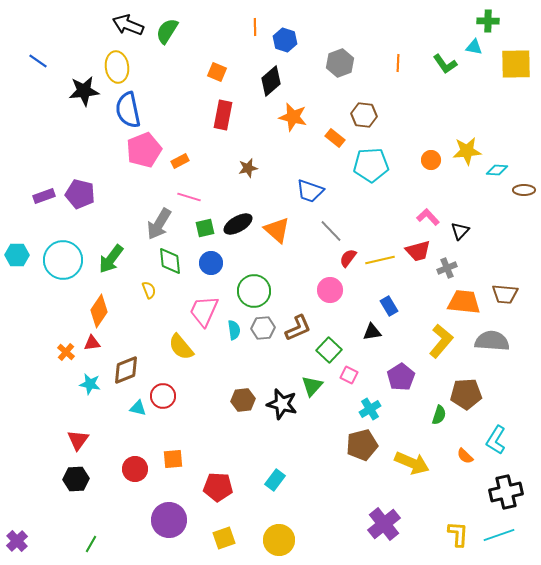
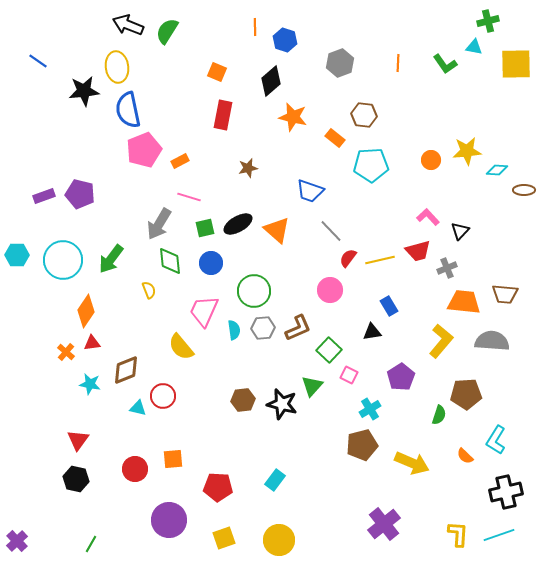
green cross at (488, 21): rotated 15 degrees counterclockwise
orange diamond at (99, 311): moved 13 px left
black hexagon at (76, 479): rotated 15 degrees clockwise
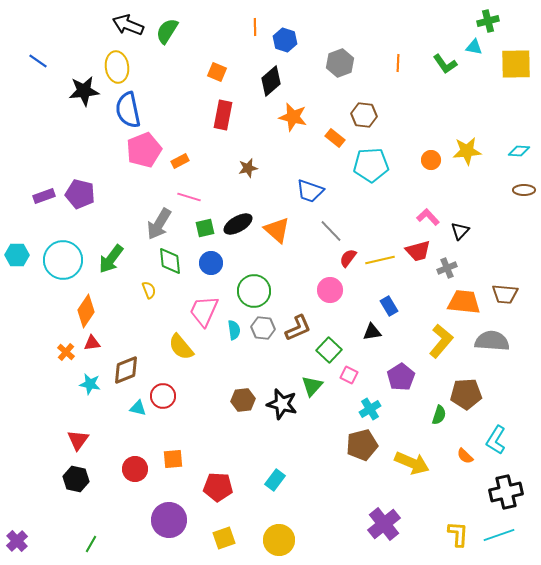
cyan diamond at (497, 170): moved 22 px right, 19 px up
gray hexagon at (263, 328): rotated 10 degrees clockwise
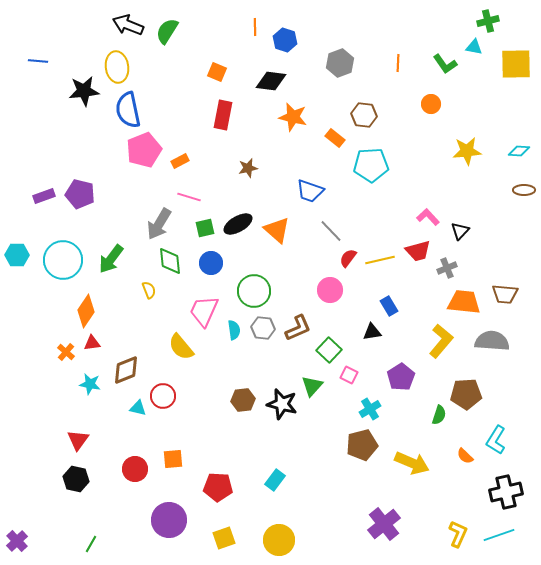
blue line at (38, 61): rotated 30 degrees counterclockwise
black diamond at (271, 81): rotated 48 degrees clockwise
orange circle at (431, 160): moved 56 px up
yellow L-shape at (458, 534): rotated 20 degrees clockwise
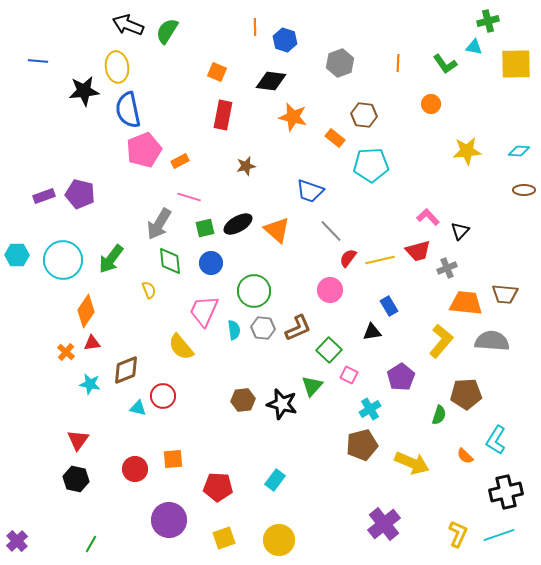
brown star at (248, 168): moved 2 px left, 2 px up
orange trapezoid at (464, 302): moved 2 px right, 1 px down
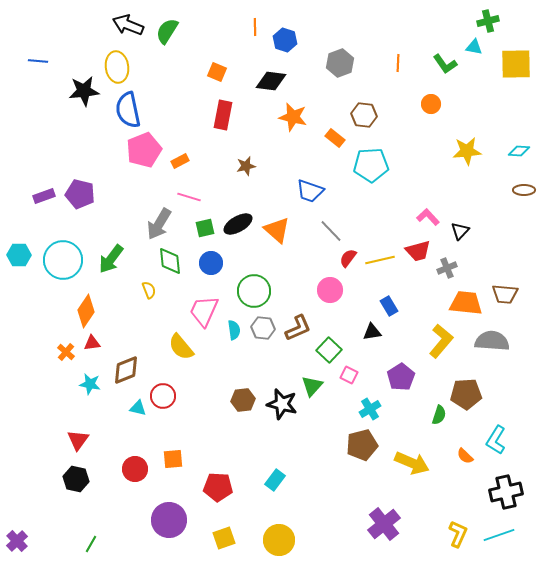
cyan hexagon at (17, 255): moved 2 px right
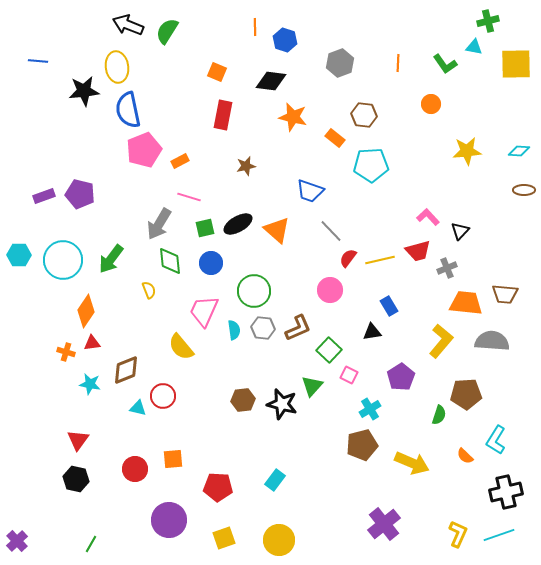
orange cross at (66, 352): rotated 24 degrees counterclockwise
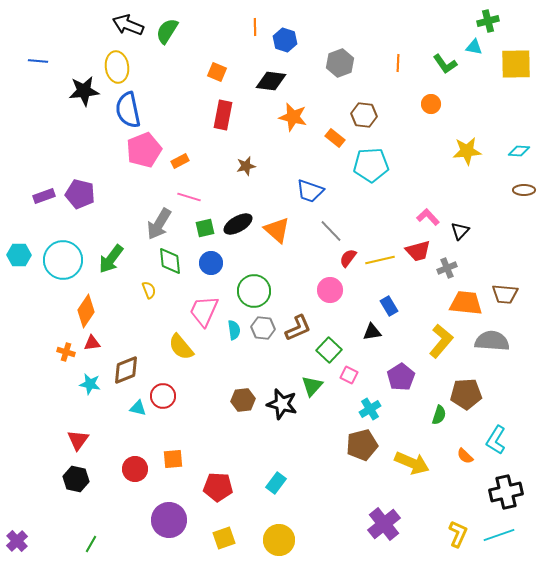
cyan rectangle at (275, 480): moved 1 px right, 3 px down
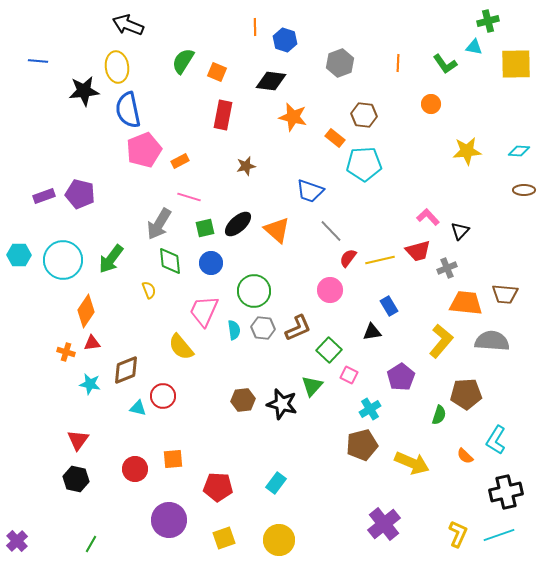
green semicircle at (167, 31): moved 16 px right, 30 px down
cyan pentagon at (371, 165): moved 7 px left, 1 px up
black ellipse at (238, 224): rotated 12 degrees counterclockwise
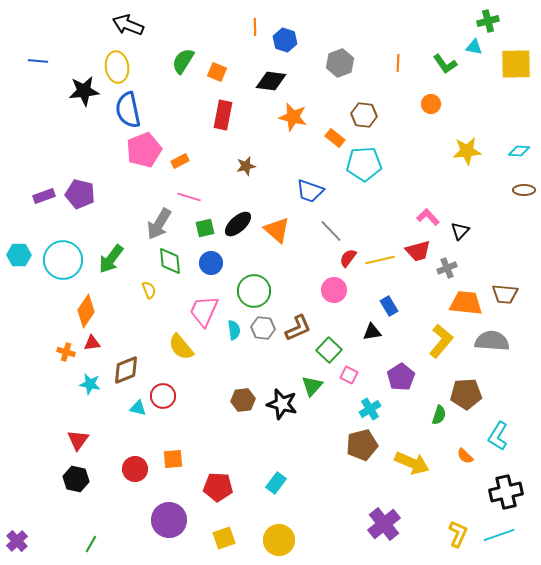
pink circle at (330, 290): moved 4 px right
cyan L-shape at (496, 440): moved 2 px right, 4 px up
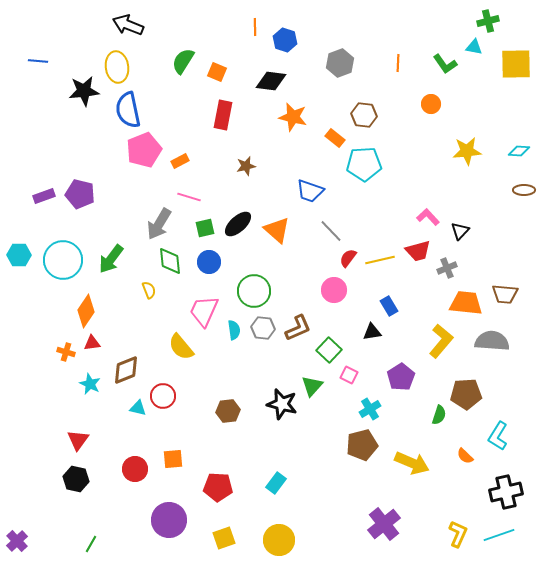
blue circle at (211, 263): moved 2 px left, 1 px up
cyan star at (90, 384): rotated 15 degrees clockwise
brown hexagon at (243, 400): moved 15 px left, 11 px down
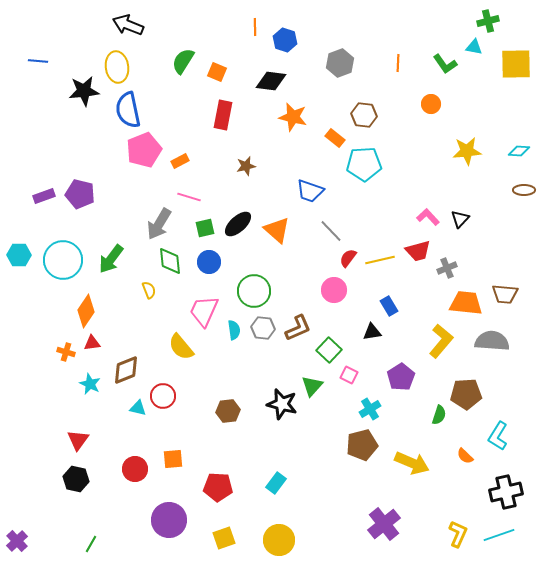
black triangle at (460, 231): moved 12 px up
